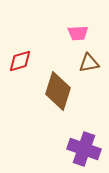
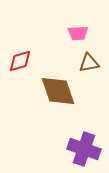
brown diamond: rotated 36 degrees counterclockwise
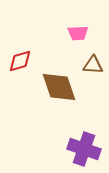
brown triangle: moved 4 px right, 2 px down; rotated 15 degrees clockwise
brown diamond: moved 1 px right, 4 px up
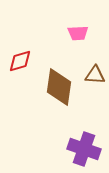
brown triangle: moved 2 px right, 10 px down
brown diamond: rotated 27 degrees clockwise
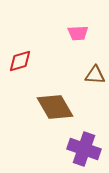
brown diamond: moved 4 px left, 20 px down; rotated 39 degrees counterclockwise
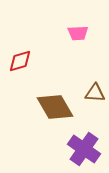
brown triangle: moved 18 px down
purple cross: rotated 16 degrees clockwise
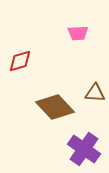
brown diamond: rotated 12 degrees counterclockwise
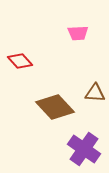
red diamond: rotated 65 degrees clockwise
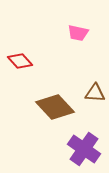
pink trapezoid: rotated 15 degrees clockwise
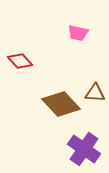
brown diamond: moved 6 px right, 3 px up
